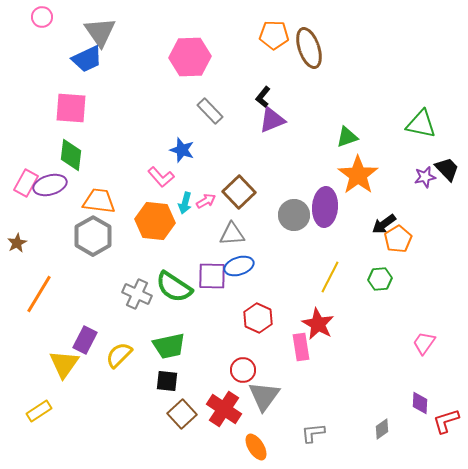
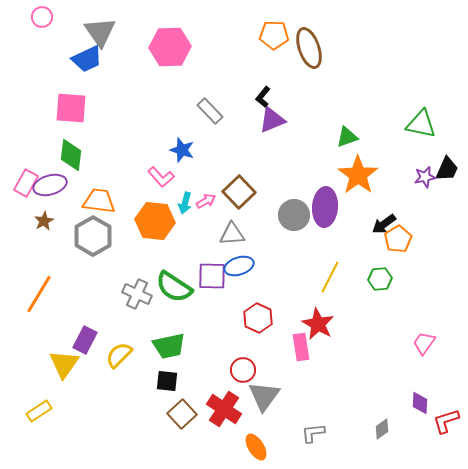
pink hexagon at (190, 57): moved 20 px left, 10 px up
black trapezoid at (447, 169): rotated 68 degrees clockwise
brown star at (17, 243): moved 27 px right, 22 px up
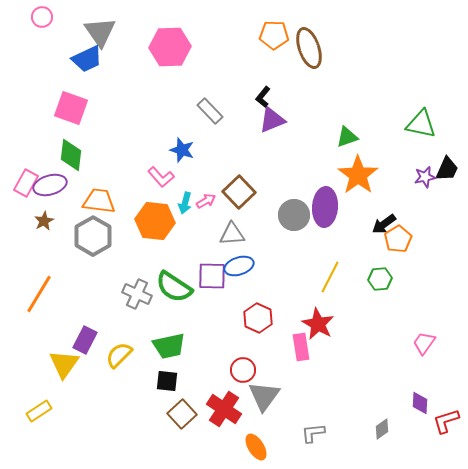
pink square at (71, 108): rotated 16 degrees clockwise
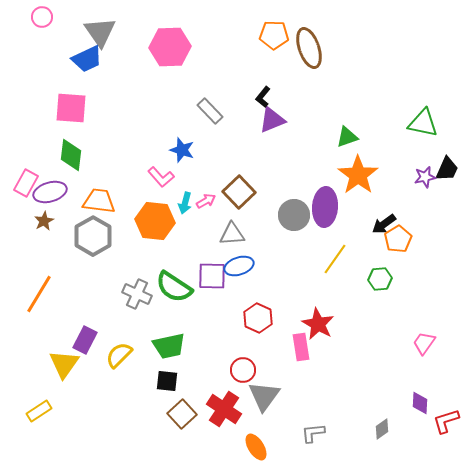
pink square at (71, 108): rotated 16 degrees counterclockwise
green triangle at (421, 124): moved 2 px right, 1 px up
purple ellipse at (50, 185): moved 7 px down
yellow line at (330, 277): moved 5 px right, 18 px up; rotated 8 degrees clockwise
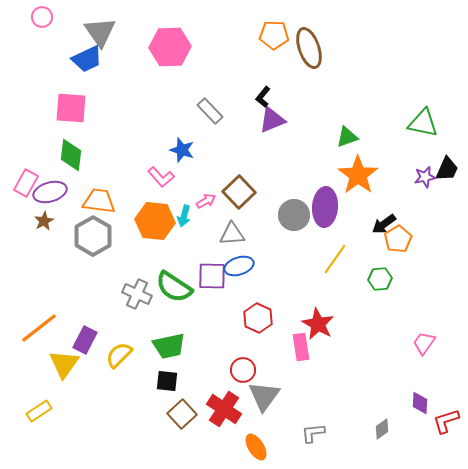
cyan arrow at (185, 203): moved 1 px left, 13 px down
orange line at (39, 294): moved 34 px down; rotated 21 degrees clockwise
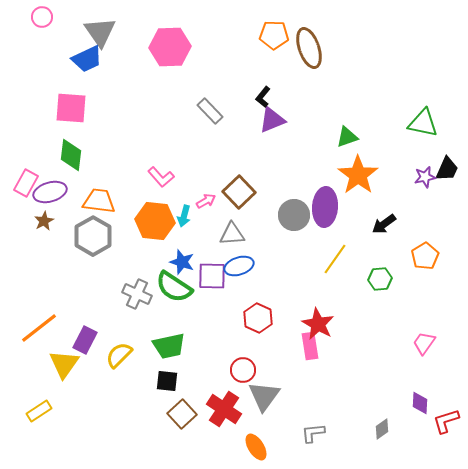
blue star at (182, 150): moved 112 px down
orange pentagon at (398, 239): moved 27 px right, 17 px down
pink rectangle at (301, 347): moved 9 px right, 1 px up
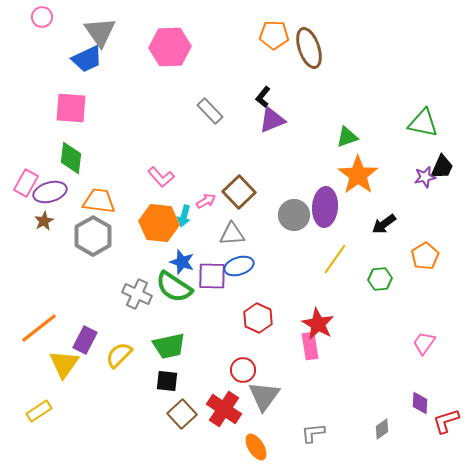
green diamond at (71, 155): moved 3 px down
black trapezoid at (447, 169): moved 5 px left, 2 px up
orange hexagon at (155, 221): moved 4 px right, 2 px down
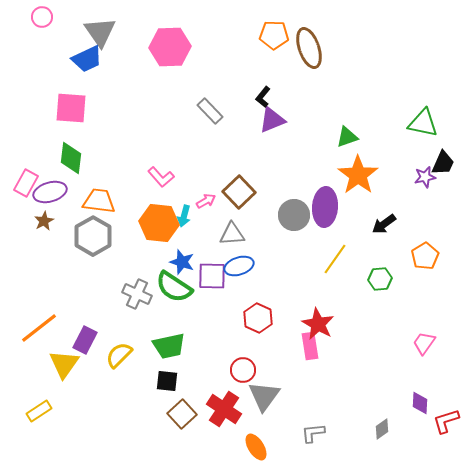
black trapezoid at (442, 167): moved 1 px right, 4 px up
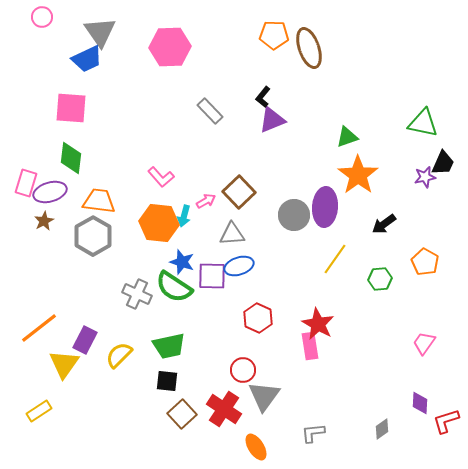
pink rectangle at (26, 183): rotated 12 degrees counterclockwise
orange pentagon at (425, 256): moved 6 px down; rotated 12 degrees counterclockwise
